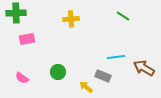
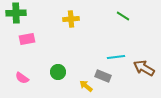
yellow arrow: moved 1 px up
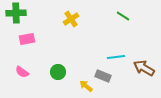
yellow cross: rotated 28 degrees counterclockwise
pink semicircle: moved 6 px up
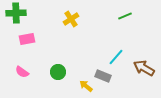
green line: moved 2 px right; rotated 56 degrees counterclockwise
cyan line: rotated 42 degrees counterclockwise
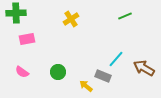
cyan line: moved 2 px down
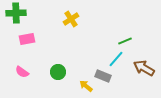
green line: moved 25 px down
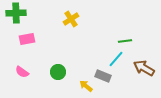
green line: rotated 16 degrees clockwise
